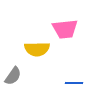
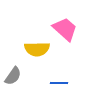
pink trapezoid: rotated 132 degrees counterclockwise
blue line: moved 15 px left
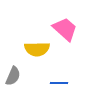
gray semicircle: rotated 12 degrees counterclockwise
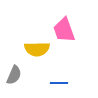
pink trapezoid: moved 1 px left, 1 px down; rotated 152 degrees counterclockwise
gray semicircle: moved 1 px right, 1 px up
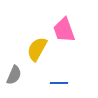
yellow semicircle: rotated 120 degrees clockwise
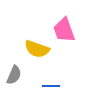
yellow semicircle: rotated 100 degrees counterclockwise
blue line: moved 8 px left, 3 px down
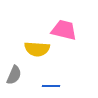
pink trapezoid: rotated 124 degrees clockwise
yellow semicircle: rotated 15 degrees counterclockwise
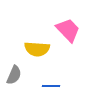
pink trapezoid: moved 4 px right; rotated 32 degrees clockwise
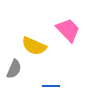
yellow semicircle: moved 3 px left, 3 px up; rotated 20 degrees clockwise
gray semicircle: moved 6 px up
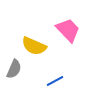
blue line: moved 4 px right, 5 px up; rotated 30 degrees counterclockwise
